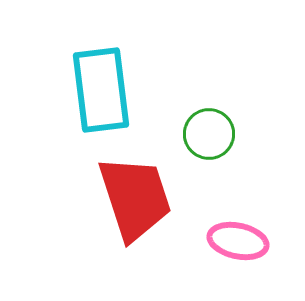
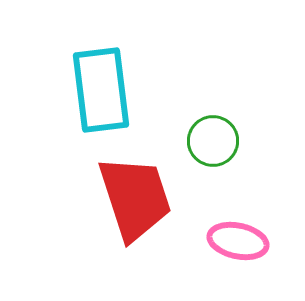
green circle: moved 4 px right, 7 px down
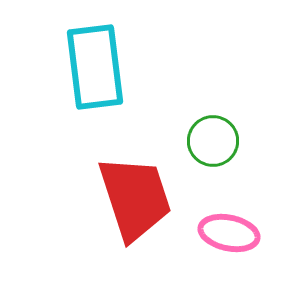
cyan rectangle: moved 6 px left, 23 px up
pink ellipse: moved 9 px left, 8 px up
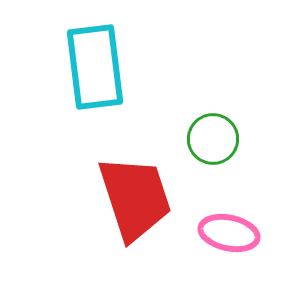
green circle: moved 2 px up
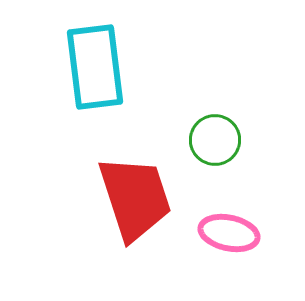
green circle: moved 2 px right, 1 px down
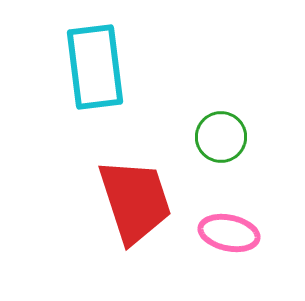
green circle: moved 6 px right, 3 px up
red trapezoid: moved 3 px down
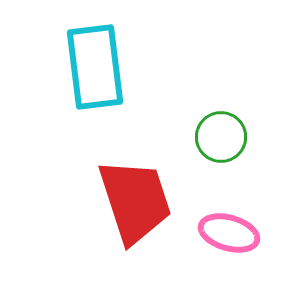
pink ellipse: rotated 4 degrees clockwise
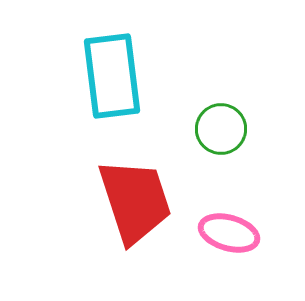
cyan rectangle: moved 17 px right, 9 px down
green circle: moved 8 px up
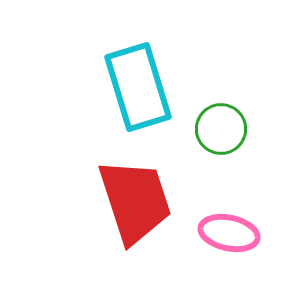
cyan rectangle: moved 26 px right, 11 px down; rotated 10 degrees counterclockwise
pink ellipse: rotated 4 degrees counterclockwise
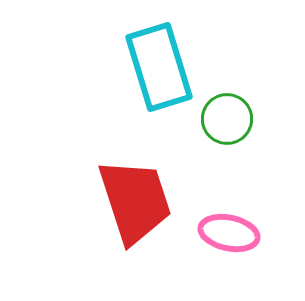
cyan rectangle: moved 21 px right, 20 px up
green circle: moved 6 px right, 10 px up
